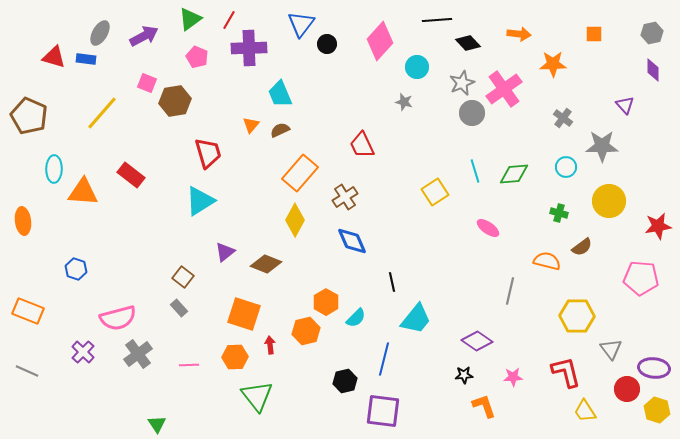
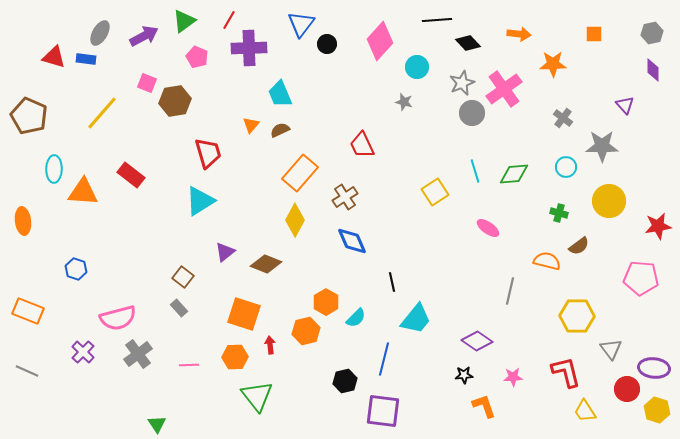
green triangle at (190, 19): moved 6 px left, 2 px down
brown semicircle at (582, 247): moved 3 px left, 1 px up
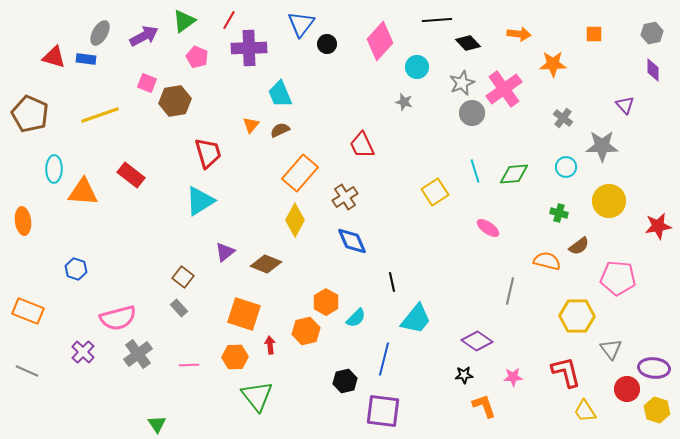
yellow line at (102, 113): moved 2 px left, 2 px down; rotated 30 degrees clockwise
brown pentagon at (29, 116): moved 1 px right, 2 px up
pink pentagon at (641, 278): moved 23 px left
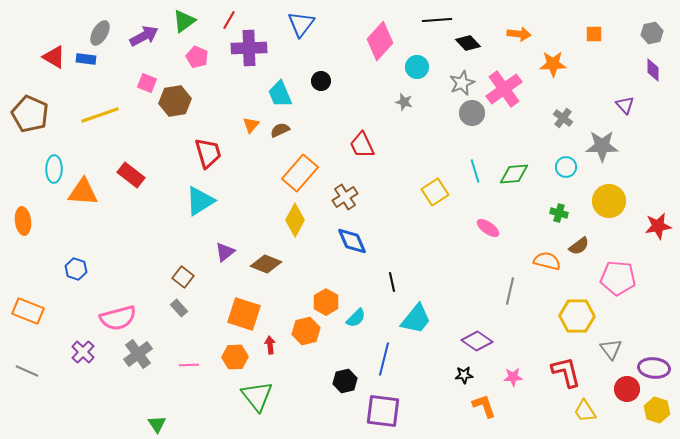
black circle at (327, 44): moved 6 px left, 37 px down
red triangle at (54, 57): rotated 15 degrees clockwise
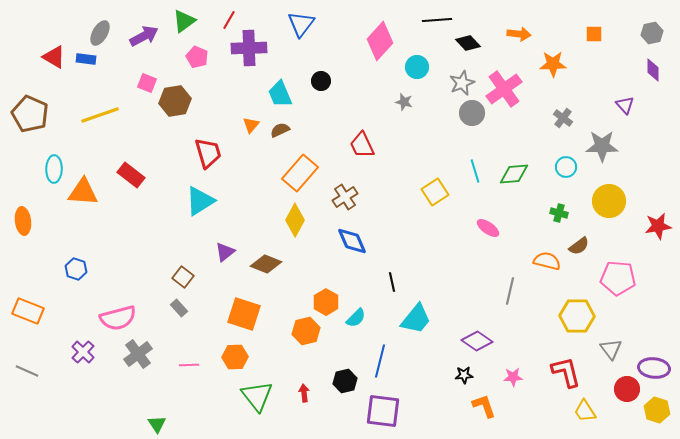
red arrow at (270, 345): moved 34 px right, 48 px down
blue line at (384, 359): moved 4 px left, 2 px down
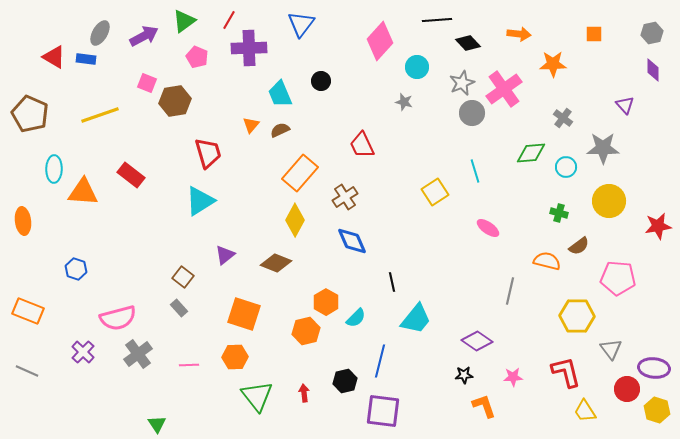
gray star at (602, 146): moved 1 px right, 2 px down
green diamond at (514, 174): moved 17 px right, 21 px up
purple triangle at (225, 252): moved 3 px down
brown diamond at (266, 264): moved 10 px right, 1 px up
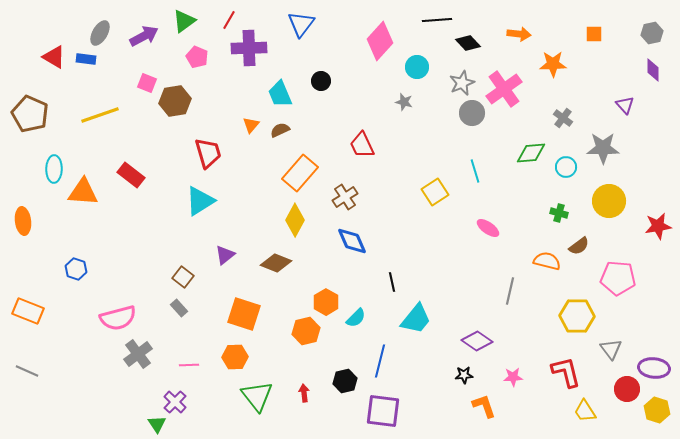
purple cross at (83, 352): moved 92 px right, 50 px down
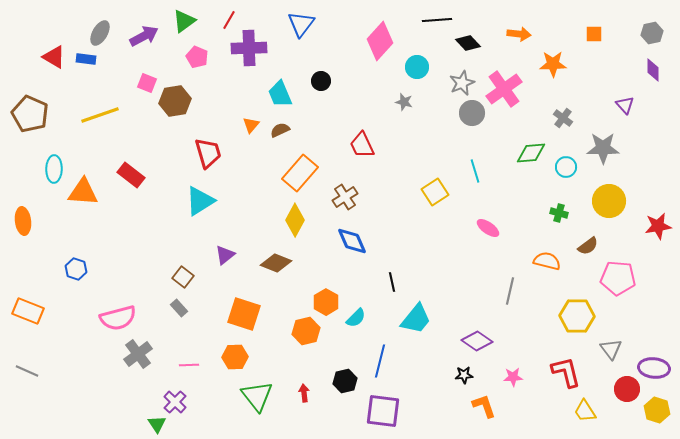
brown semicircle at (579, 246): moved 9 px right
